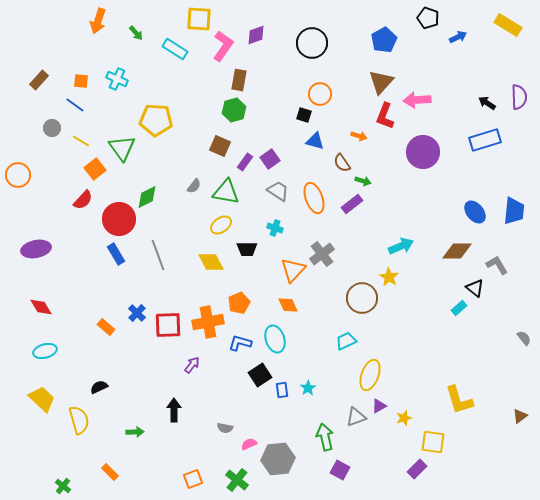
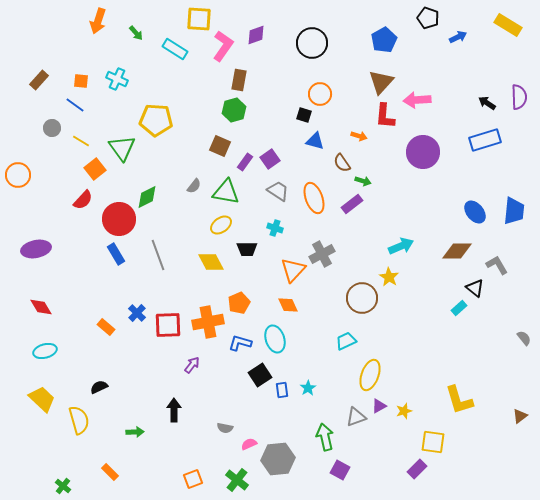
red L-shape at (385, 116): rotated 16 degrees counterclockwise
gray cross at (322, 254): rotated 10 degrees clockwise
yellow star at (404, 418): moved 7 px up
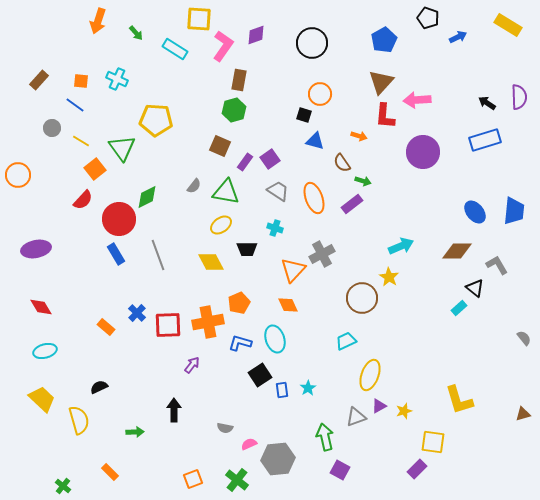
brown triangle at (520, 416): moved 3 px right, 2 px up; rotated 21 degrees clockwise
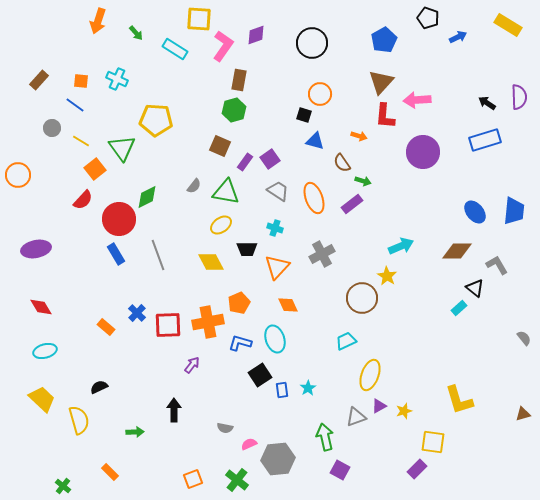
orange triangle at (293, 270): moved 16 px left, 3 px up
yellow star at (389, 277): moved 2 px left, 1 px up
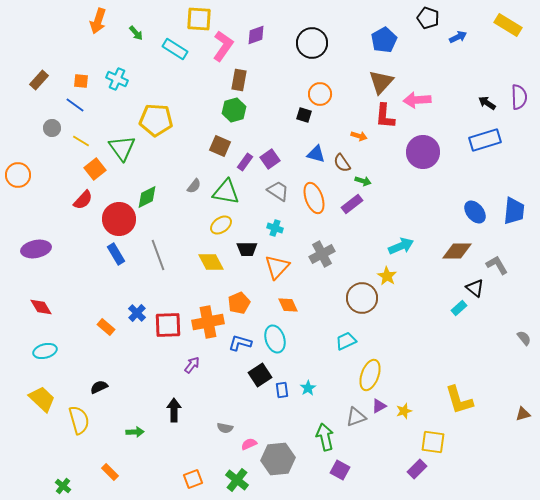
blue triangle at (315, 141): moved 1 px right, 13 px down
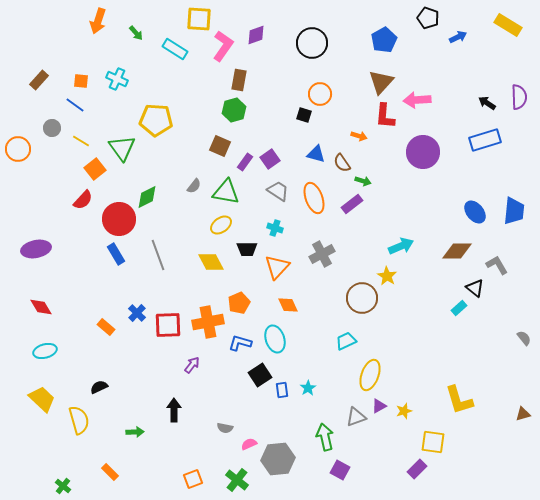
orange circle at (18, 175): moved 26 px up
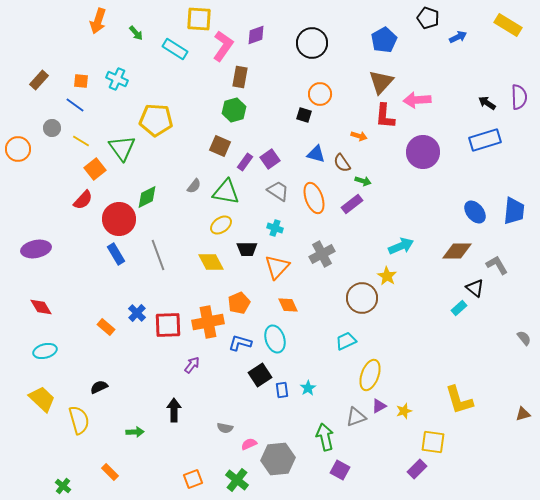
brown rectangle at (239, 80): moved 1 px right, 3 px up
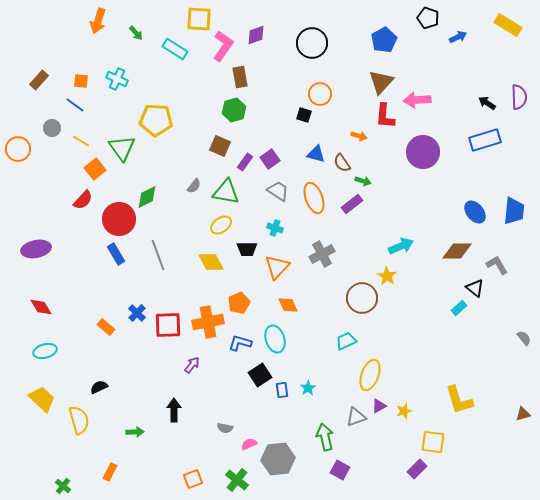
brown rectangle at (240, 77): rotated 20 degrees counterclockwise
orange rectangle at (110, 472): rotated 72 degrees clockwise
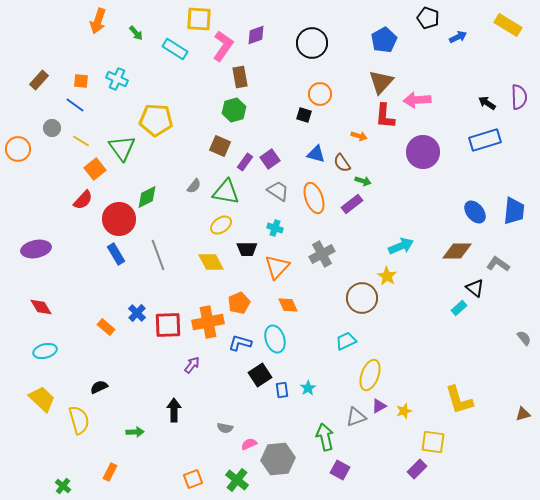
gray L-shape at (497, 265): moved 1 px right, 1 px up; rotated 25 degrees counterclockwise
